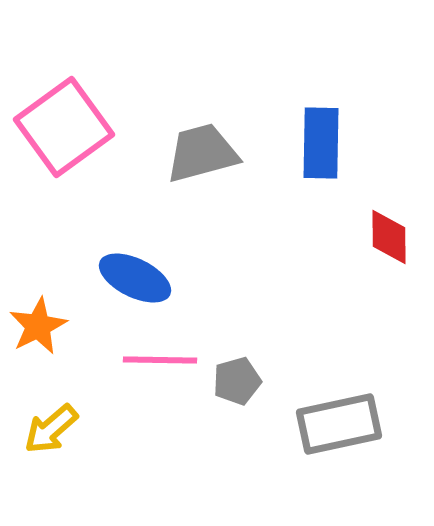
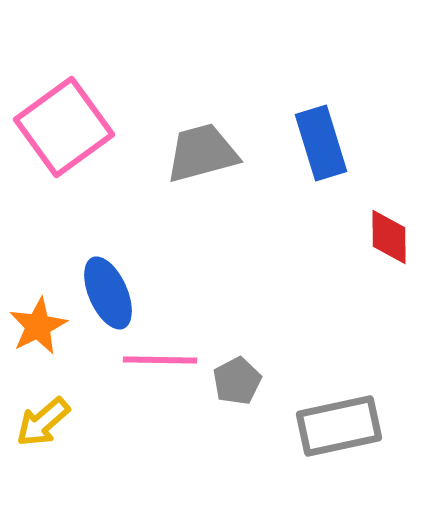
blue rectangle: rotated 18 degrees counterclockwise
blue ellipse: moved 27 px left, 15 px down; rotated 40 degrees clockwise
gray pentagon: rotated 12 degrees counterclockwise
gray rectangle: moved 2 px down
yellow arrow: moved 8 px left, 7 px up
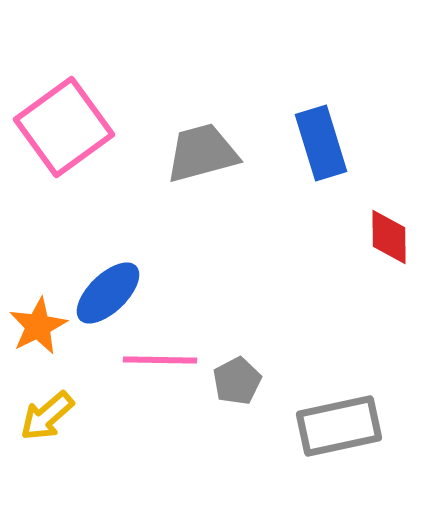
blue ellipse: rotated 70 degrees clockwise
yellow arrow: moved 4 px right, 6 px up
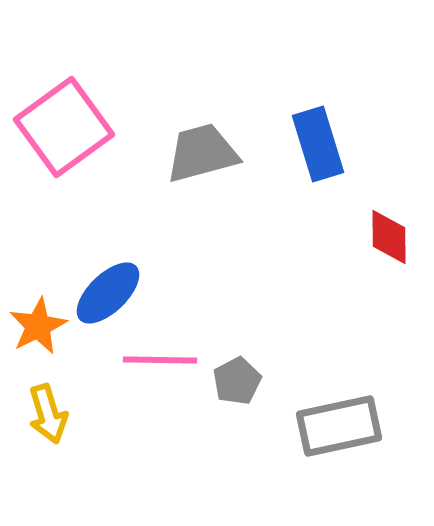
blue rectangle: moved 3 px left, 1 px down
yellow arrow: moved 1 px right, 2 px up; rotated 66 degrees counterclockwise
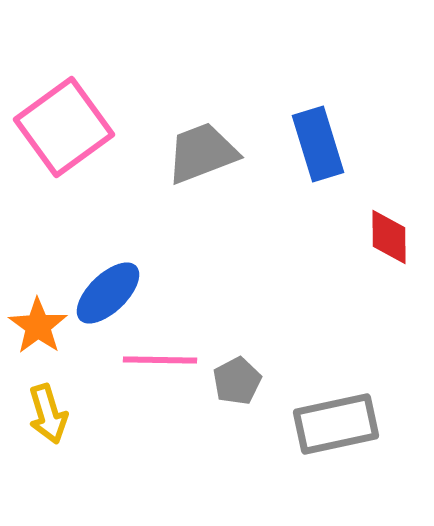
gray trapezoid: rotated 6 degrees counterclockwise
orange star: rotated 10 degrees counterclockwise
gray rectangle: moved 3 px left, 2 px up
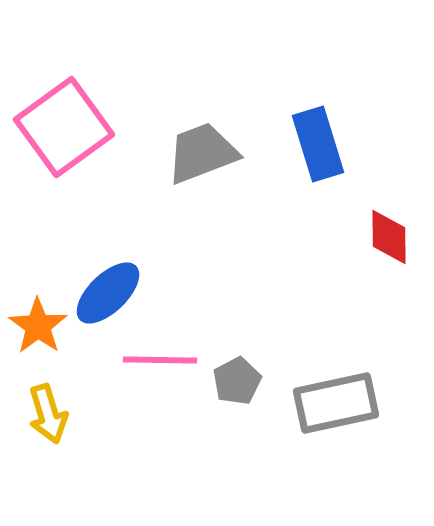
gray rectangle: moved 21 px up
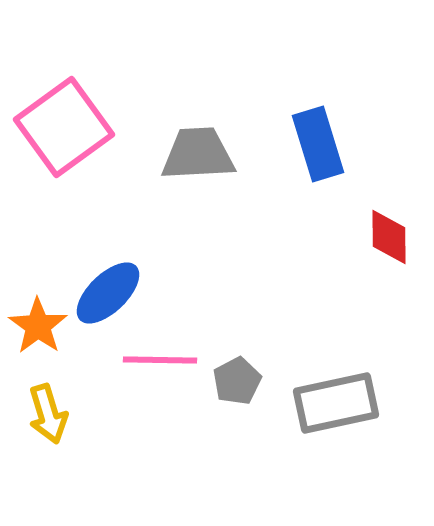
gray trapezoid: moved 4 px left, 1 px down; rotated 18 degrees clockwise
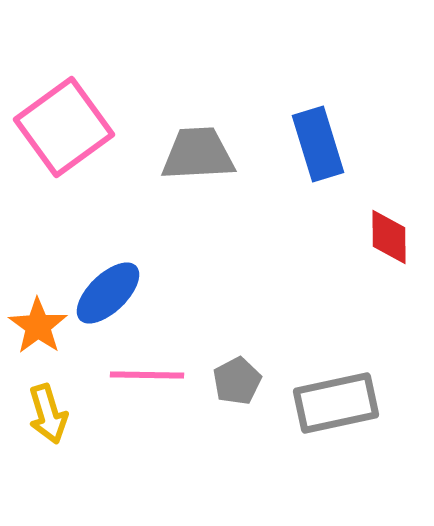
pink line: moved 13 px left, 15 px down
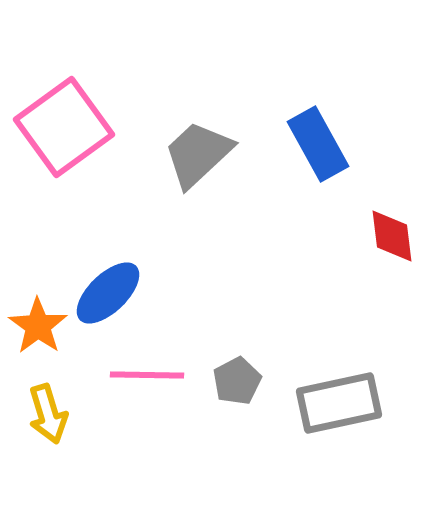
blue rectangle: rotated 12 degrees counterclockwise
gray trapezoid: rotated 40 degrees counterclockwise
red diamond: moved 3 px right, 1 px up; rotated 6 degrees counterclockwise
gray rectangle: moved 3 px right
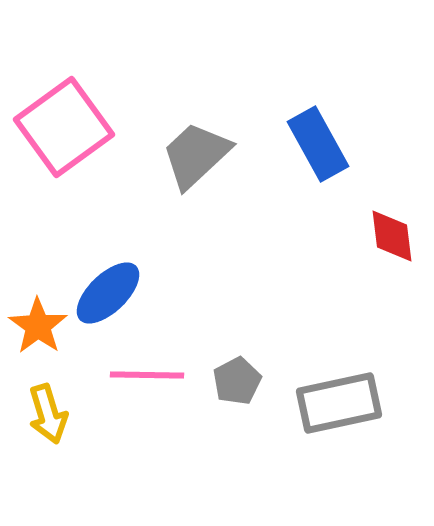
gray trapezoid: moved 2 px left, 1 px down
